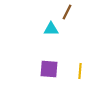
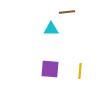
brown line: rotated 56 degrees clockwise
purple square: moved 1 px right
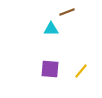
brown line: rotated 14 degrees counterclockwise
yellow line: moved 1 px right; rotated 35 degrees clockwise
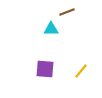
purple square: moved 5 px left
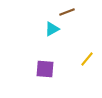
cyan triangle: moved 1 px right; rotated 28 degrees counterclockwise
yellow line: moved 6 px right, 12 px up
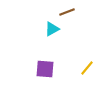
yellow line: moved 9 px down
